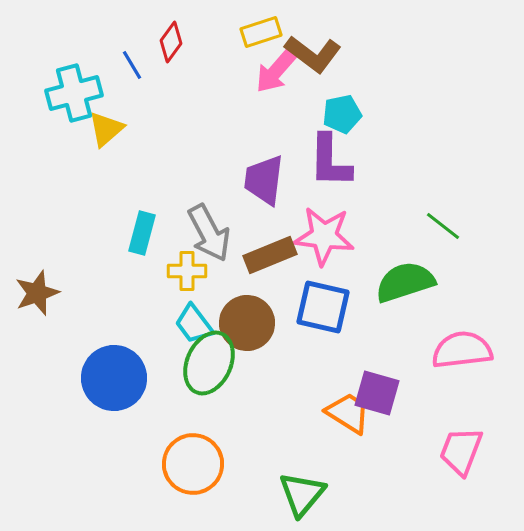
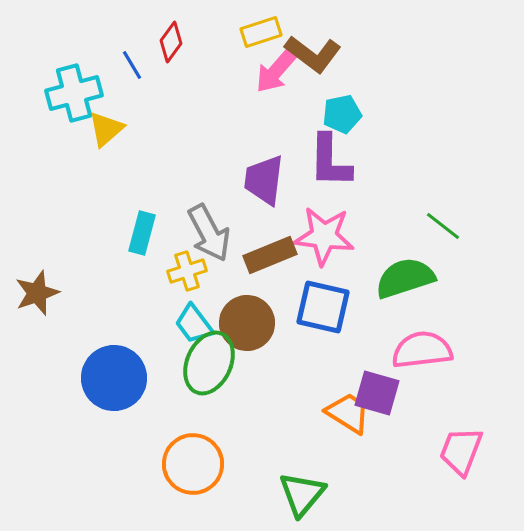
yellow cross: rotated 18 degrees counterclockwise
green semicircle: moved 4 px up
pink semicircle: moved 40 px left
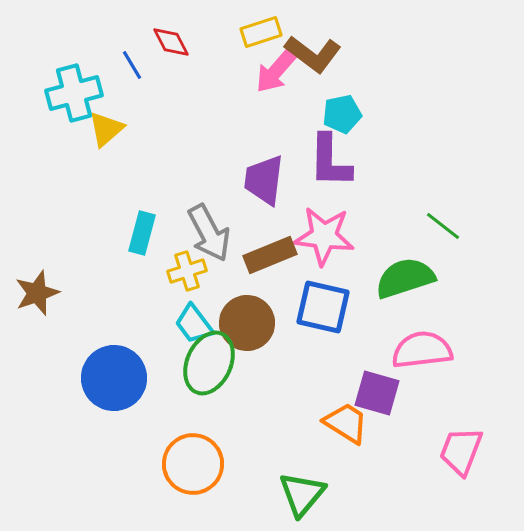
red diamond: rotated 63 degrees counterclockwise
orange trapezoid: moved 2 px left, 10 px down
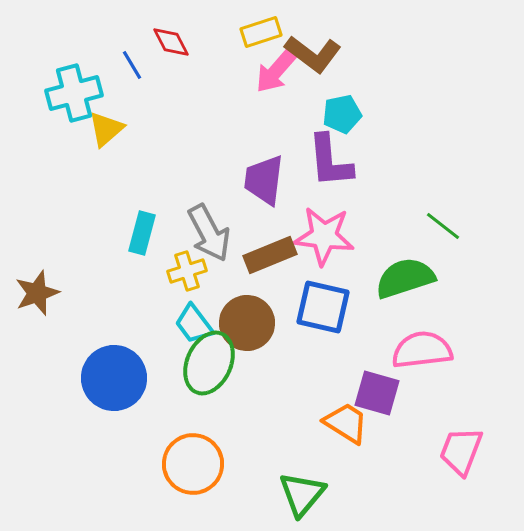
purple L-shape: rotated 6 degrees counterclockwise
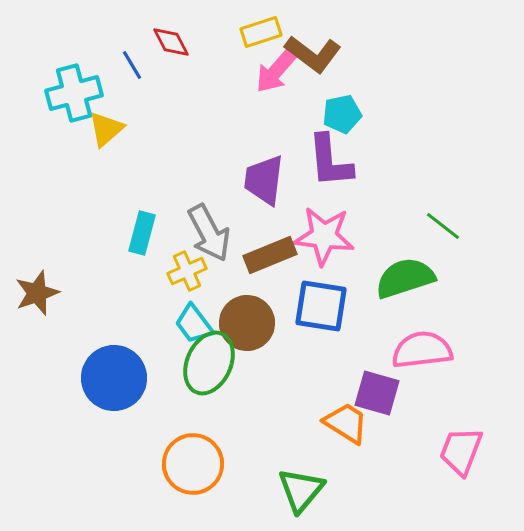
yellow cross: rotated 6 degrees counterclockwise
blue square: moved 2 px left, 1 px up; rotated 4 degrees counterclockwise
green triangle: moved 1 px left, 4 px up
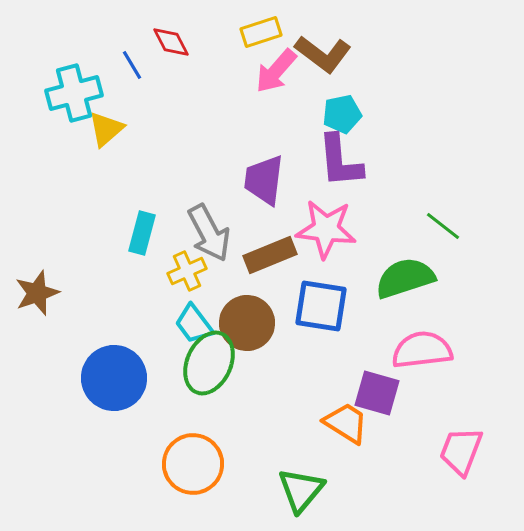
brown L-shape: moved 10 px right
purple L-shape: moved 10 px right
pink star: moved 2 px right, 7 px up
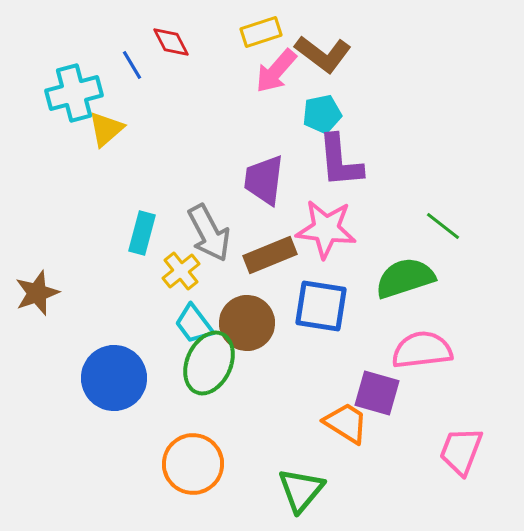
cyan pentagon: moved 20 px left
yellow cross: moved 6 px left; rotated 15 degrees counterclockwise
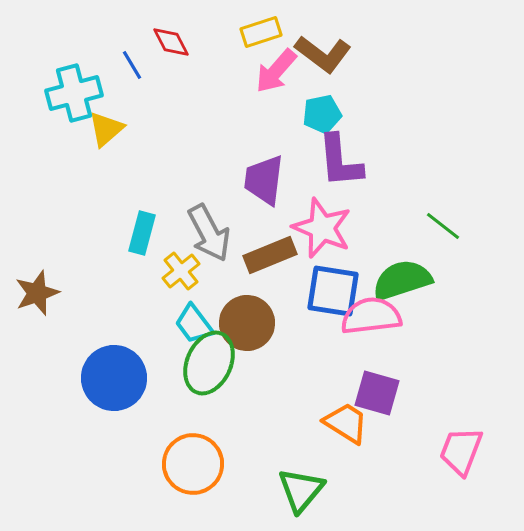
pink star: moved 4 px left, 1 px up; rotated 16 degrees clockwise
green semicircle: moved 3 px left, 2 px down
blue square: moved 12 px right, 15 px up
pink semicircle: moved 51 px left, 34 px up
